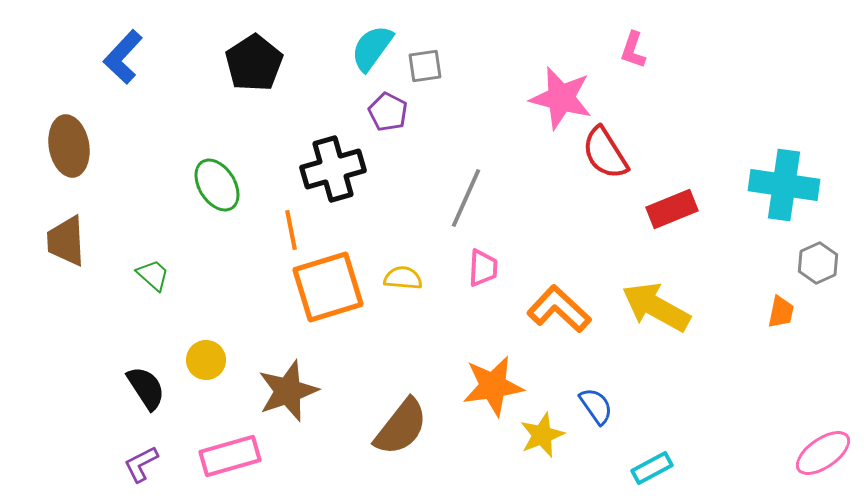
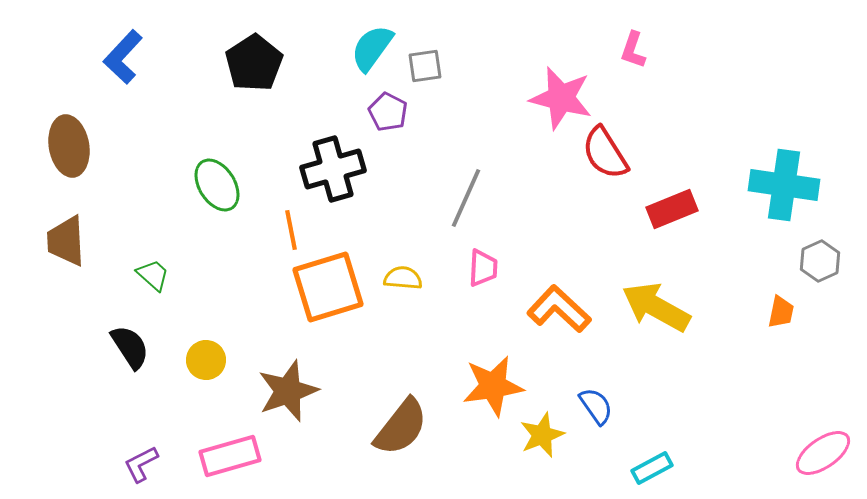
gray hexagon: moved 2 px right, 2 px up
black semicircle: moved 16 px left, 41 px up
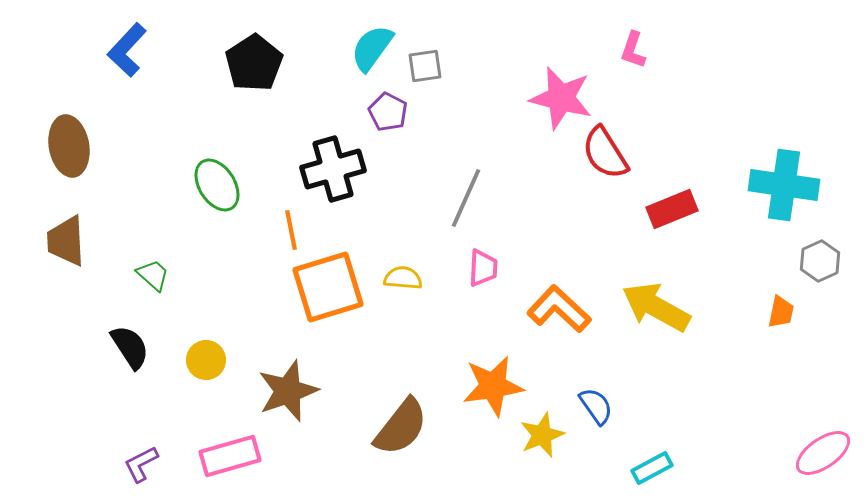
blue L-shape: moved 4 px right, 7 px up
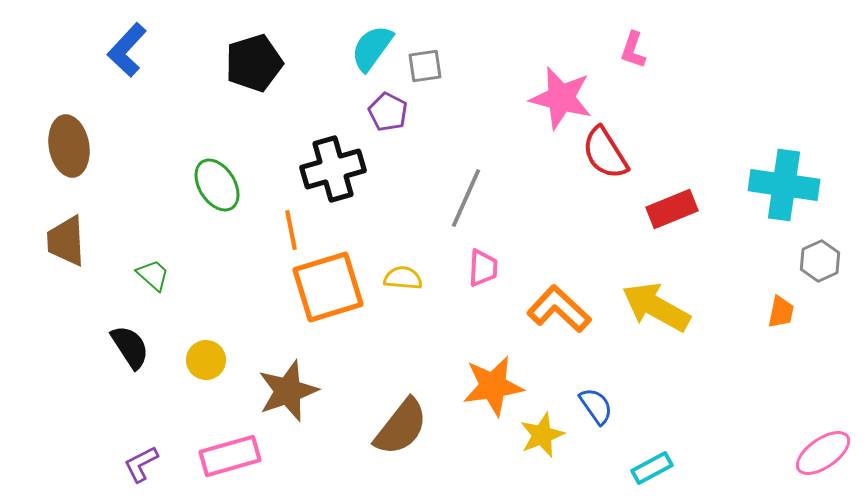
black pentagon: rotated 16 degrees clockwise
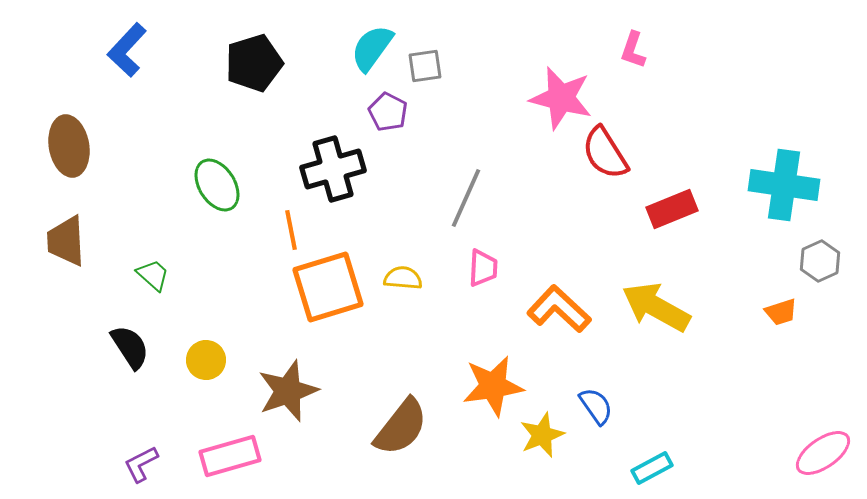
orange trapezoid: rotated 60 degrees clockwise
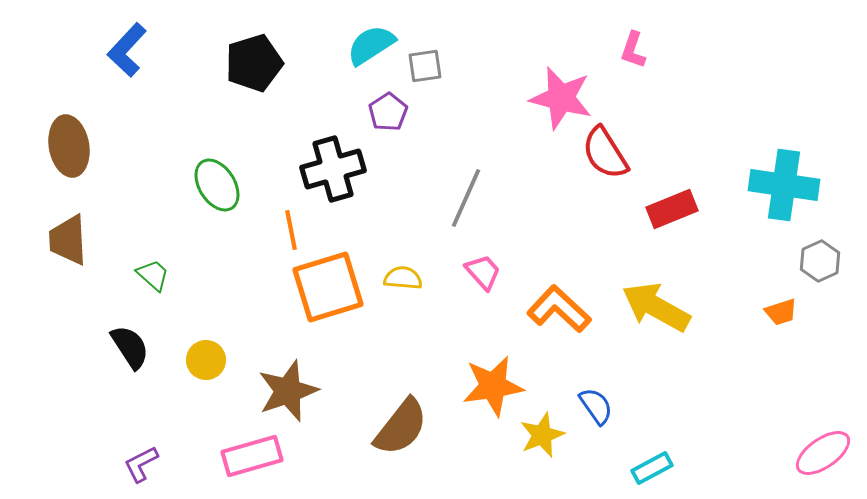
cyan semicircle: moved 1 px left, 3 px up; rotated 21 degrees clockwise
purple pentagon: rotated 12 degrees clockwise
brown trapezoid: moved 2 px right, 1 px up
pink trapezoid: moved 4 px down; rotated 45 degrees counterclockwise
pink rectangle: moved 22 px right
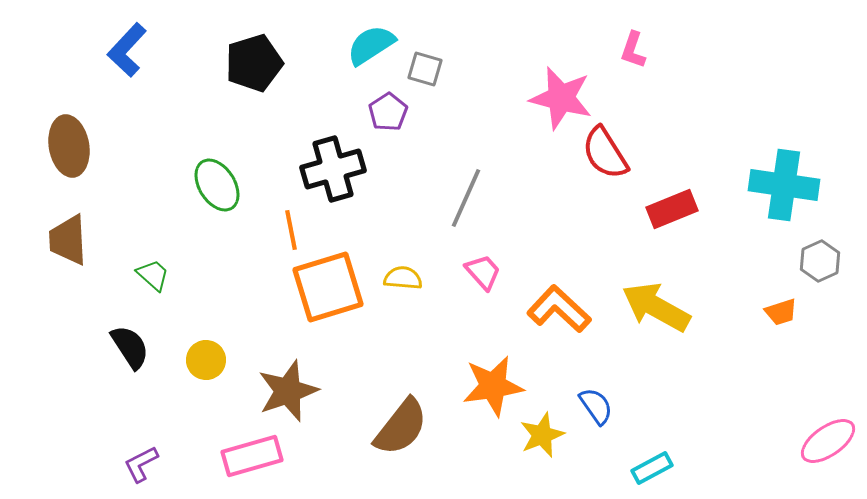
gray square: moved 3 px down; rotated 24 degrees clockwise
pink ellipse: moved 5 px right, 12 px up
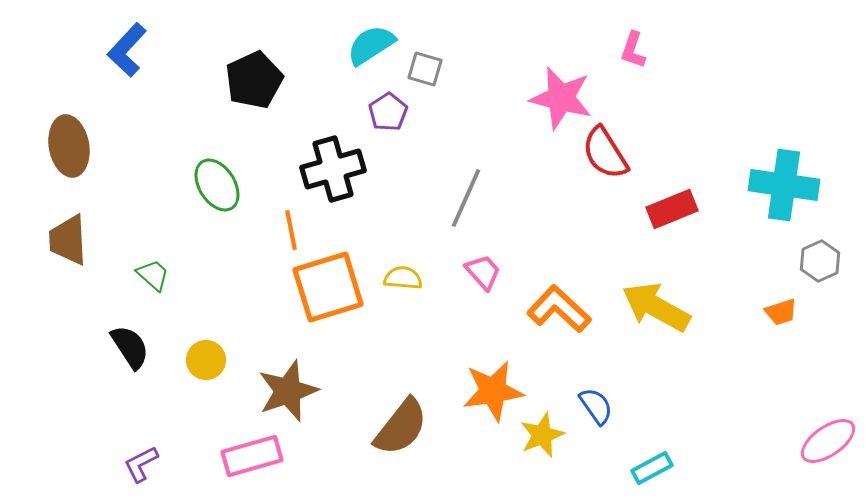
black pentagon: moved 17 px down; rotated 8 degrees counterclockwise
orange star: moved 5 px down
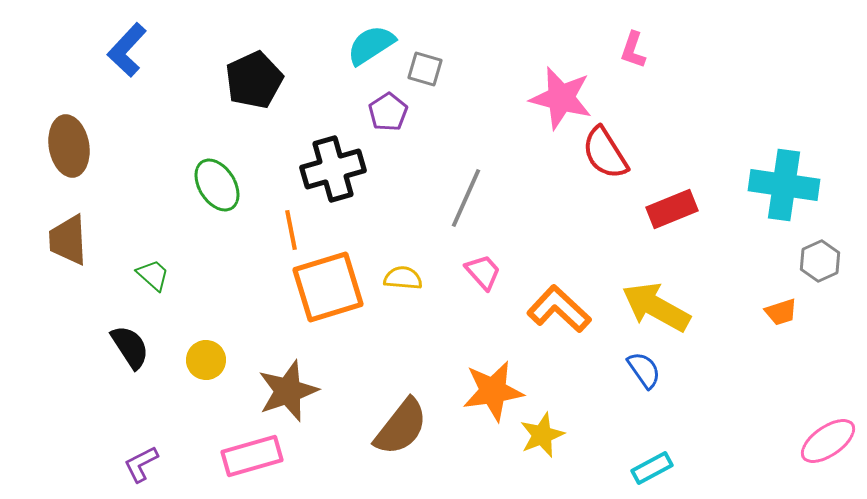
blue semicircle: moved 48 px right, 36 px up
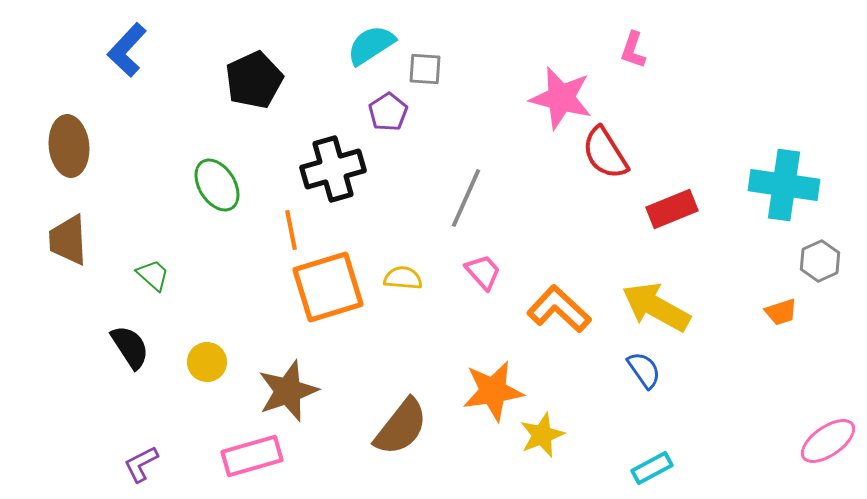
gray square: rotated 12 degrees counterclockwise
brown ellipse: rotated 4 degrees clockwise
yellow circle: moved 1 px right, 2 px down
